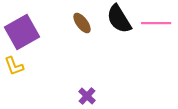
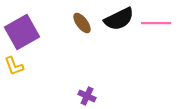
black semicircle: rotated 84 degrees counterclockwise
purple cross: rotated 18 degrees counterclockwise
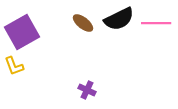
brown ellipse: moved 1 px right; rotated 15 degrees counterclockwise
purple cross: moved 6 px up
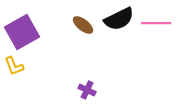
brown ellipse: moved 2 px down
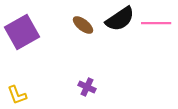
black semicircle: moved 1 px right; rotated 8 degrees counterclockwise
yellow L-shape: moved 3 px right, 29 px down
purple cross: moved 3 px up
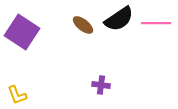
black semicircle: moved 1 px left
purple square: rotated 28 degrees counterclockwise
purple cross: moved 14 px right, 2 px up; rotated 18 degrees counterclockwise
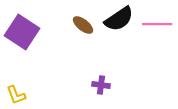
pink line: moved 1 px right, 1 px down
yellow L-shape: moved 1 px left
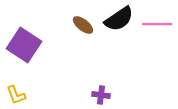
purple square: moved 2 px right, 13 px down
purple cross: moved 10 px down
